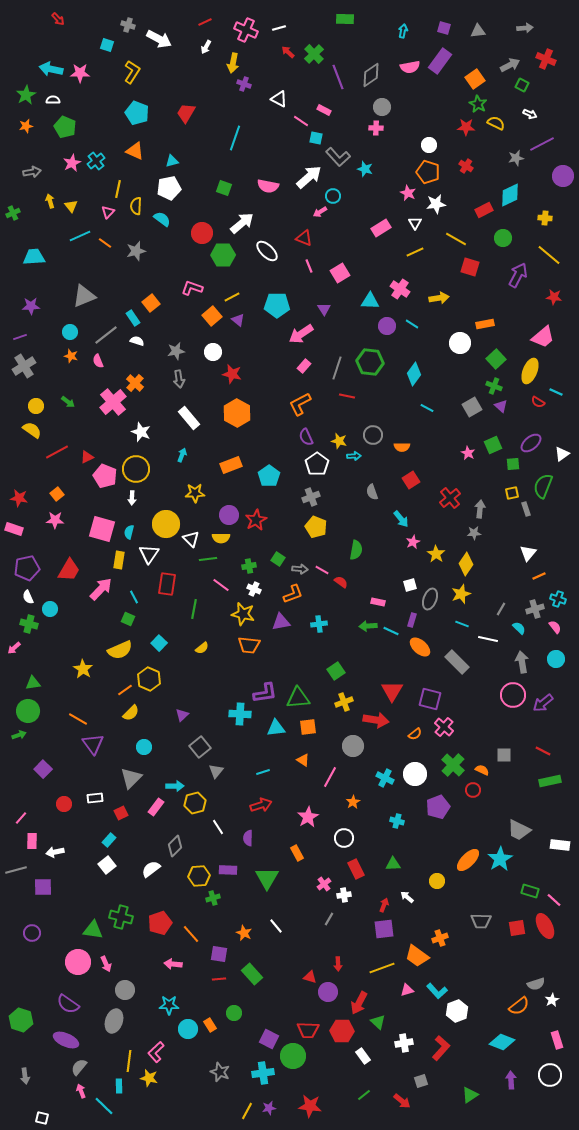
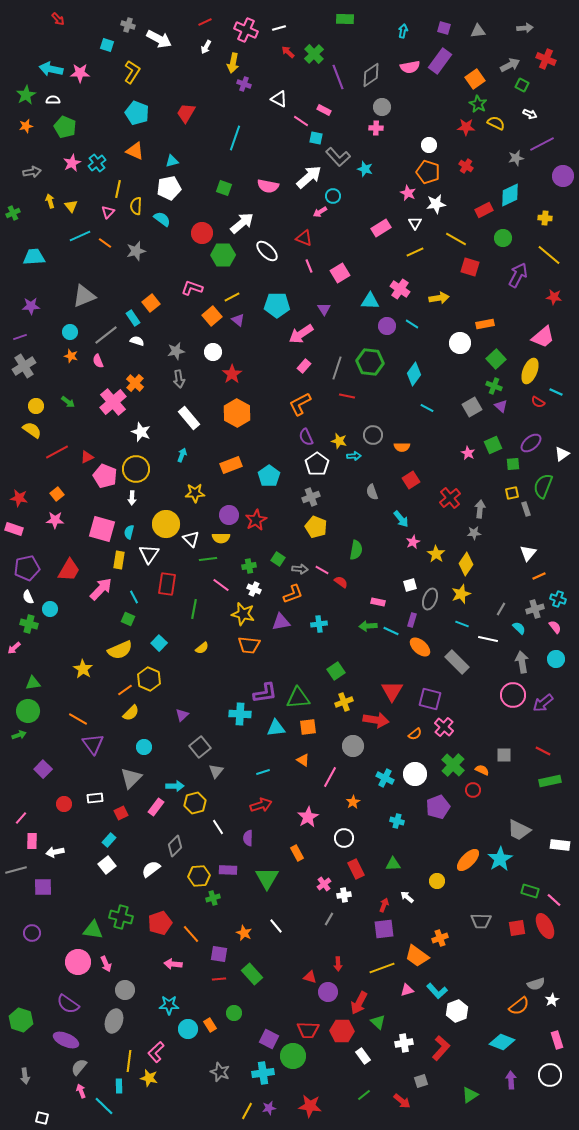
cyan cross at (96, 161): moved 1 px right, 2 px down
red star at (232, 374): rotated 24 degrees clockwise
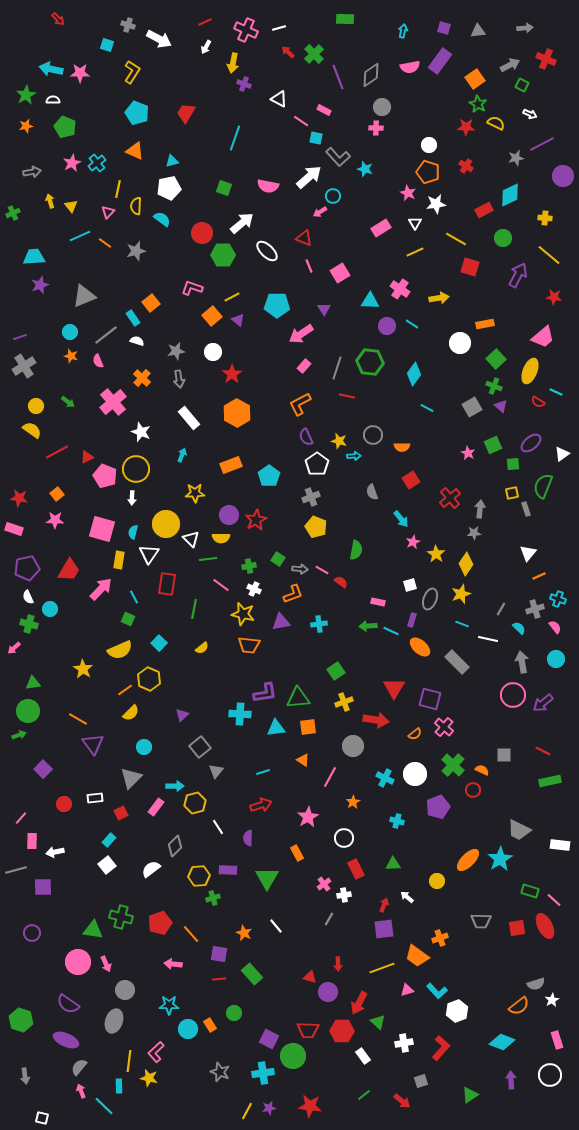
purple star at (31, 306): moved 9 px right, 21 px up; rotated 18 degrees counterclockwise
orange cross at (135, 383): moved 7 px right, 5 px up
cyan semicircle at (129, 532): moved 4 px right
red triangle at (392, 691): moved 2 px right, 3 px up
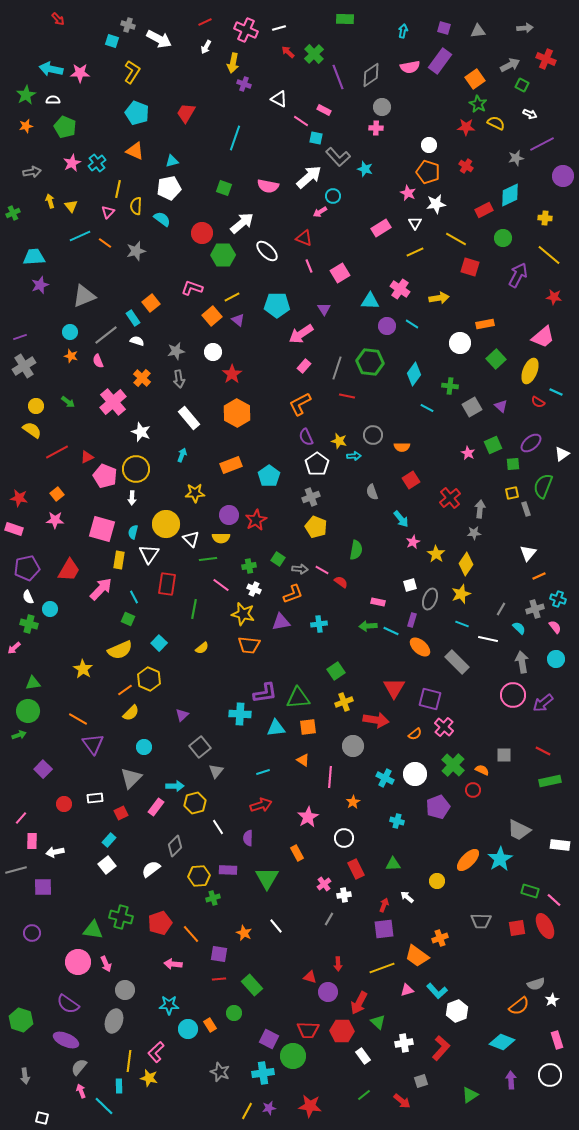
cyan square at (107, 45): moved 5 px right, 4 px up
green cross at (494, 386): moved 44 px left; rotated 14 degrees counterclockwise
pink line at (330, 777): rotated 25 degrees counterclockwise
green rectangle at (252, 974): moved 11 px down
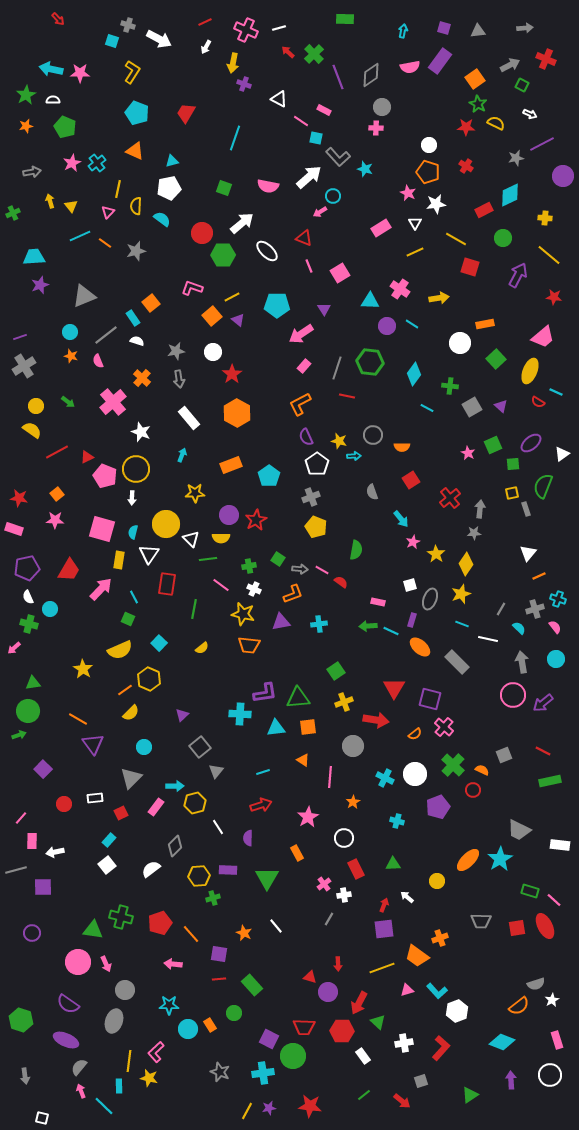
gray square at (504, 755): rotated 21 degrees counterclockwise
red trapezoid at (308, 1030): moved 4 px left, 3 px up
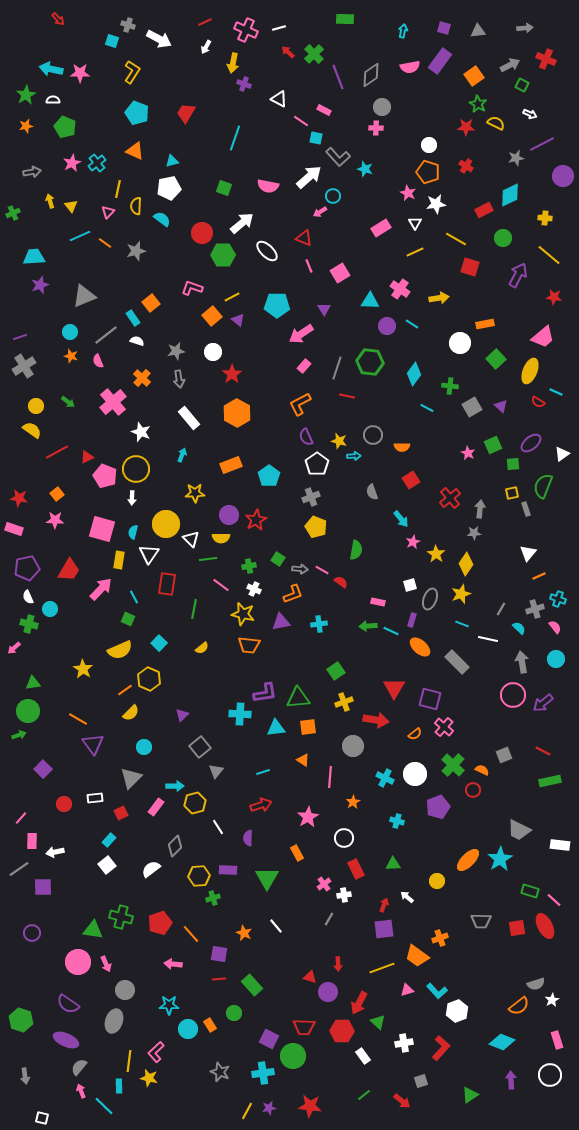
orange square at (475, 79): moved 1 px left, 3 px up
gray line at (16, 870): moved 3 px right, 1 px up; rotated 20 degrees counterclockwise
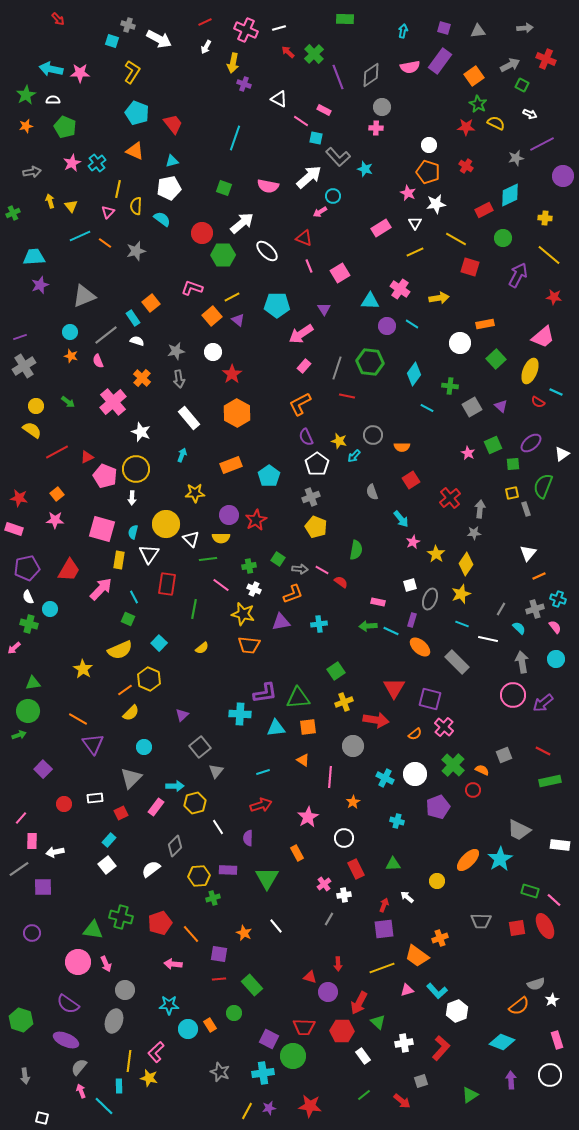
red trapezoid at (186, 113): moved 13 px left, 11 px down; rotated 110 degrees clockwise
cyan arrow at (354, 456): rotated 136 degrees clockwise
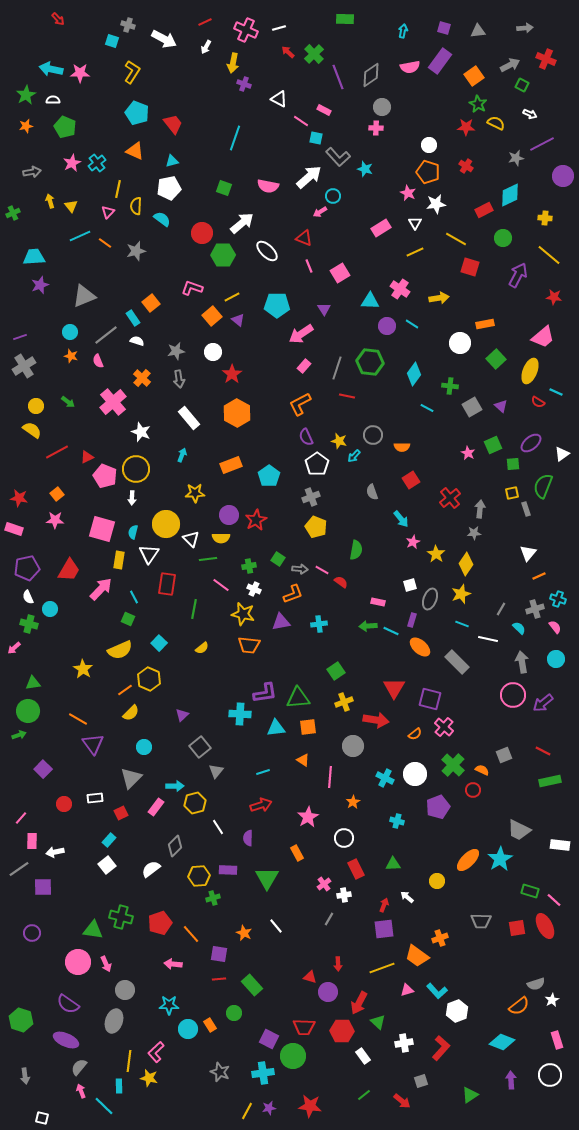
white arrow at (159, 39): moved 5 px right
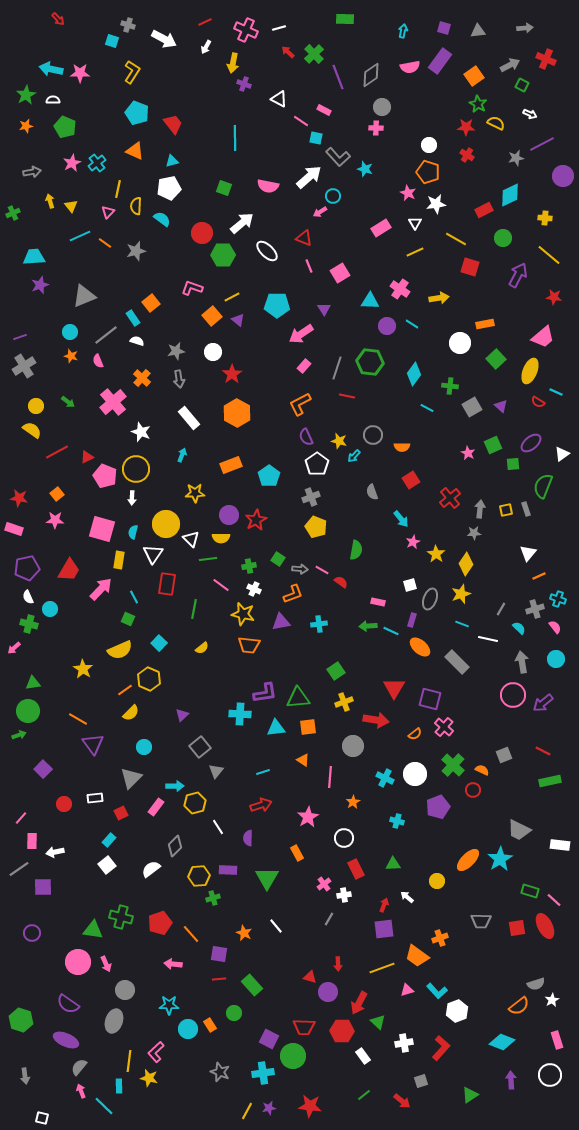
cyan line at (235, 138): rotated 20 degrees counterclockwise
red cross at (466, 166): moved 1 px right, 11 px up
yellow square at (512, 493): moved 6 px left, 17 px down
white triangle at (149, 554): moved 4 px right
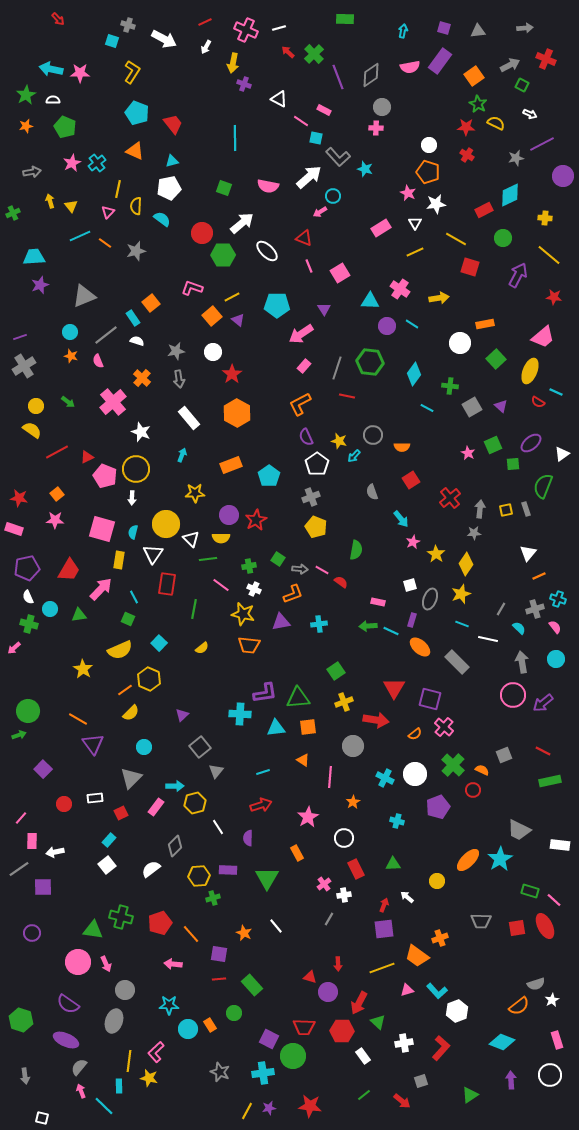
green triangle at (33, 683): moved 46 px right, 68 px up
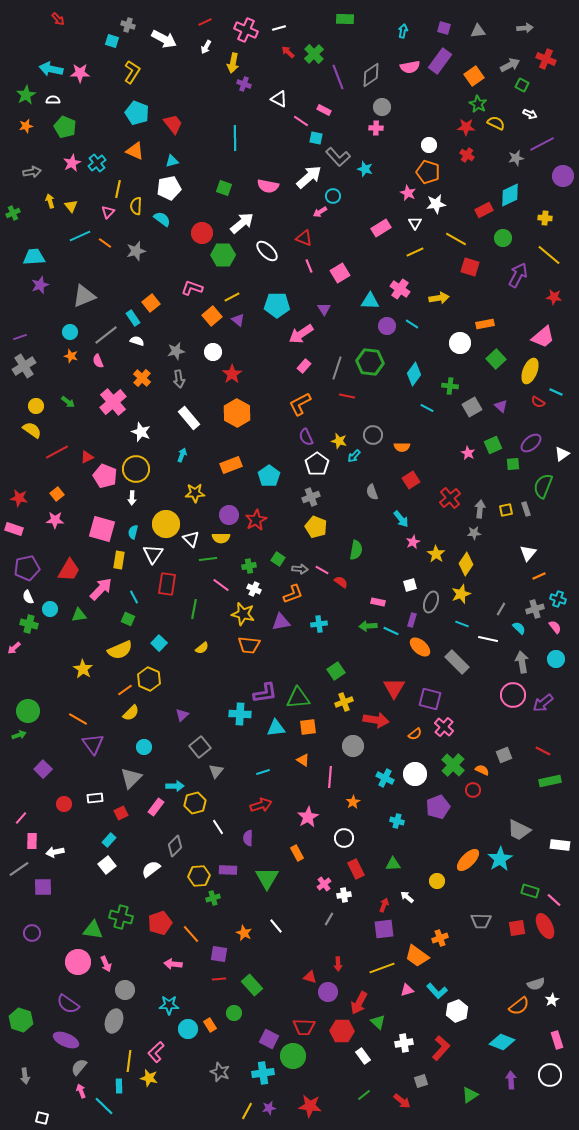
gray ellipse at (430, 599): moved 1 px right, 3 px down
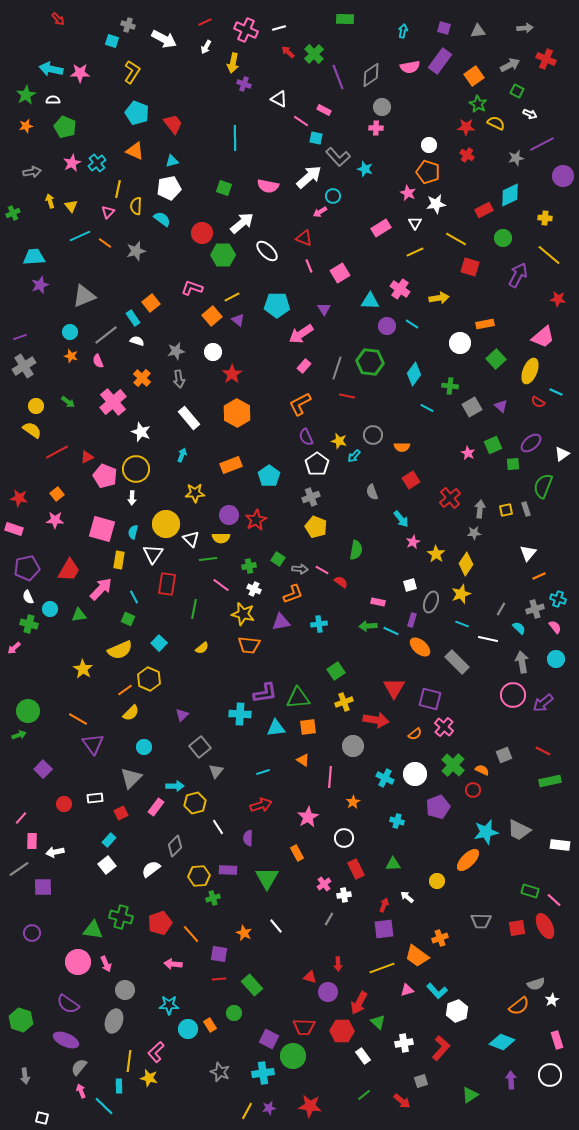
green square at (522, 85): moved 5 px left, 6 px down
red star at (554, 297): moved 4 px right, 2 px down
cyan star at (500, 859): moved 14 px left, 27 px up; rotated 20 degrees clockwise
